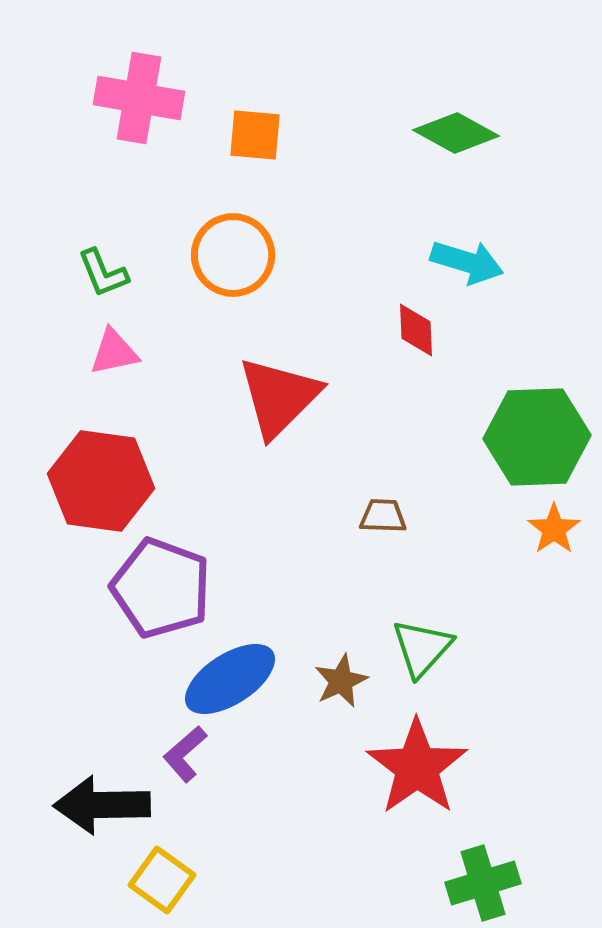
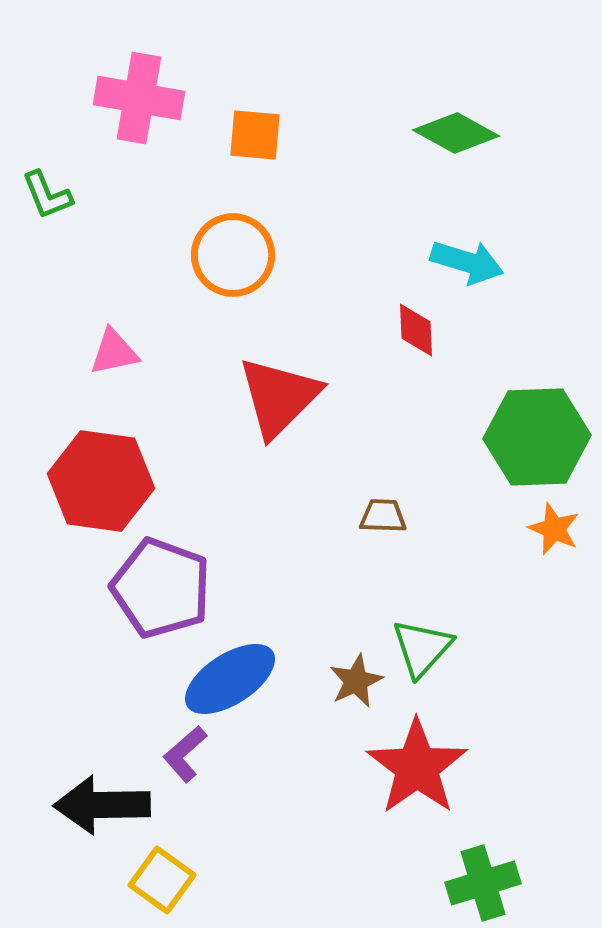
green L-shape: moved 56 px left, 78 px up
orange star: rotated 14 degrees counterclockwise
brown star: moved 15 px right
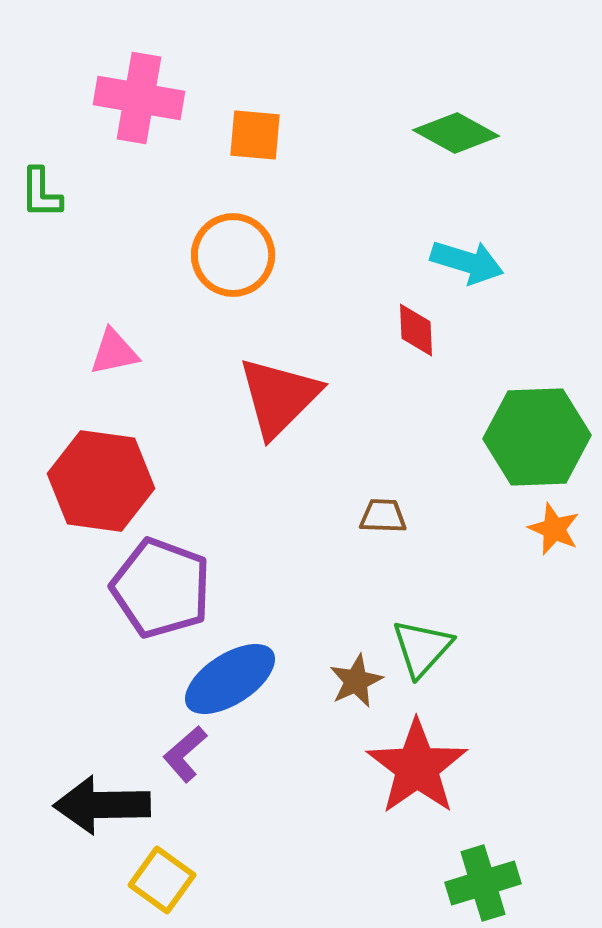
green L-shape: moved 6 px left, 2 px up; rotated 22 degrees clockwise
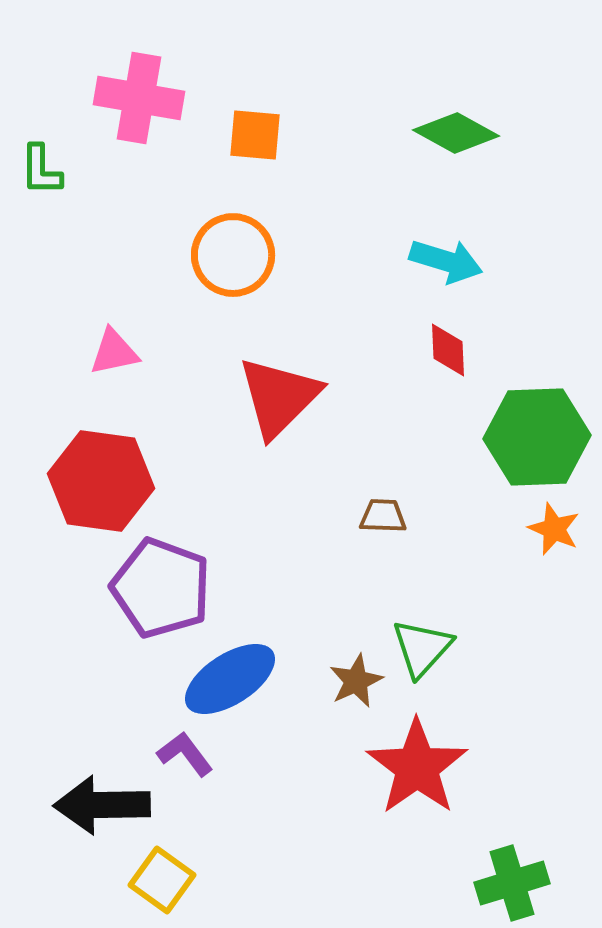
green L-shape: moved 23 px up
cyan arrow: moved 21 px left, 1 px up
red diamond: moved 32 px right, 20 px down
purple L-shape: rotated 94 degrees clockwise
green cross: moved 29 px right
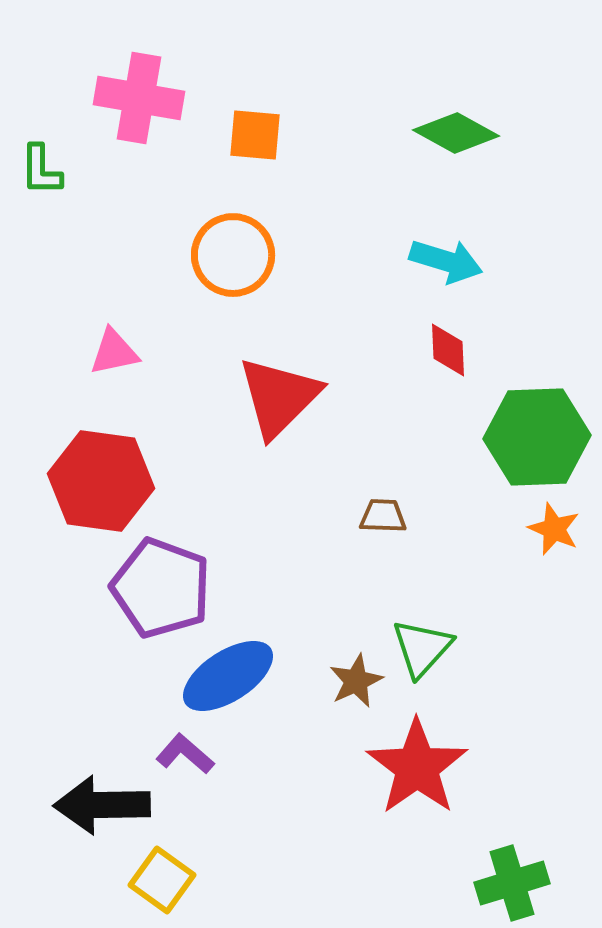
blue ellipse: moved 2 px left, 3 px up
purple L-shape: rotated 12 degrees counterclockwise
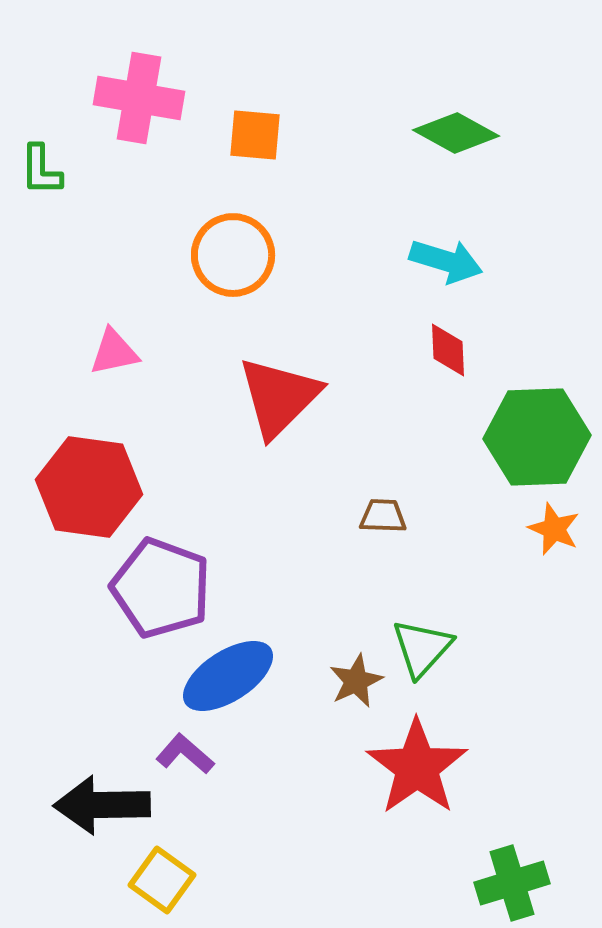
red hexagon: moved 12 px left, 6 px down
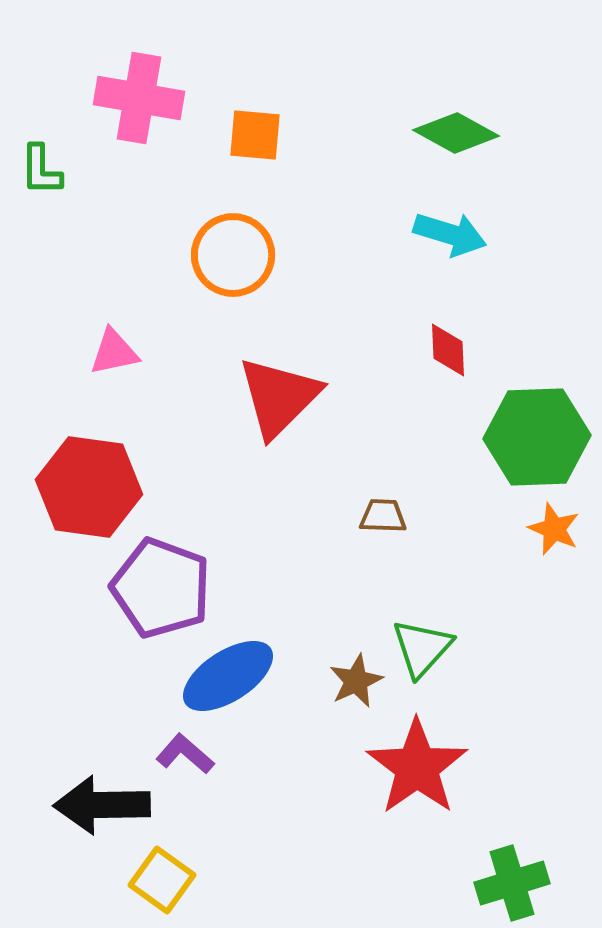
cyan arrow: moved 4 px right, 27 px up
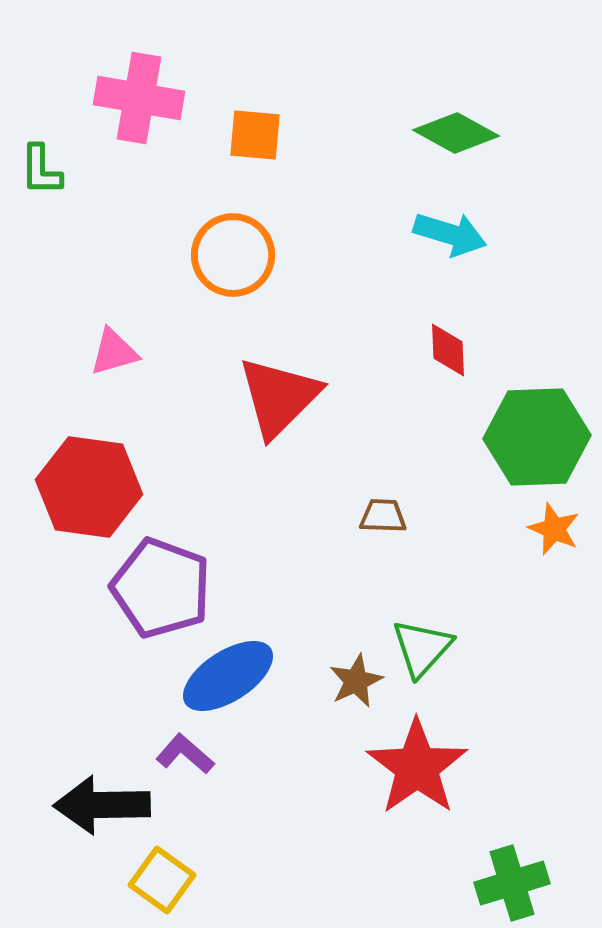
pink triangle: rotated 4 degrees counterclockwise
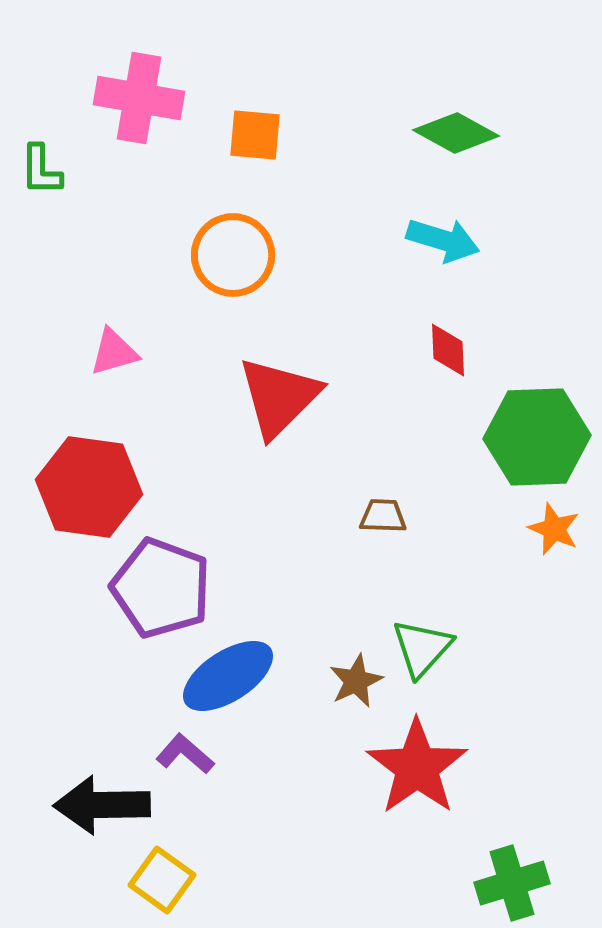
cyan arrow: moved 7 px left, 6 px down
